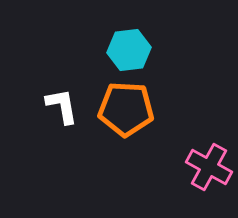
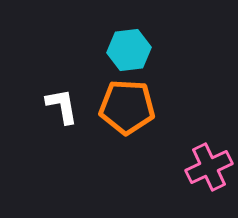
orange pentagon: moved 1 px right, 2 px up
pink cross: rotated 36 degrees clockwise
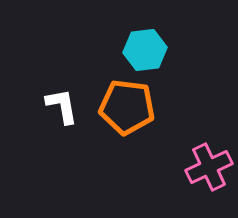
cyan hexagon: moved 16 px right
orange pentagon: rotated 4 degrees clockwise
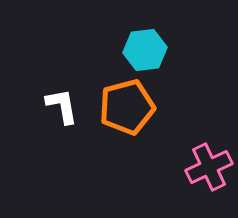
orange pentagon: rotated 22 degrees counterclockwise
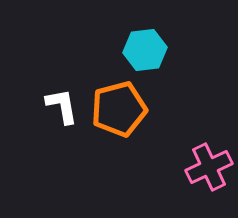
orange pentagon: moved 8 px left, 2 px down
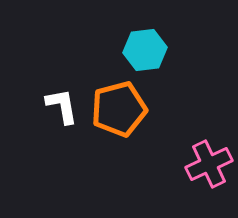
pink cross: moved 3 px up
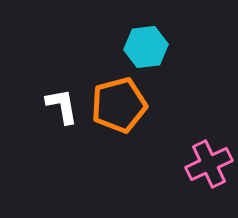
cyan hexagon: moved 1 px right, 3 px up
orange pentagon: moved 4 px up
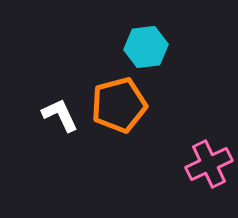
white L-shape: moved 2 px left, 9 px down; rotated 15 degrees counterclockwise
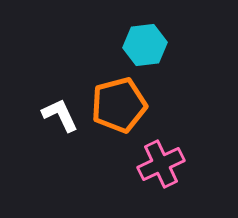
cyan hexagon: moved 1 px left, 2 px up
pink cross: moved 48 px left
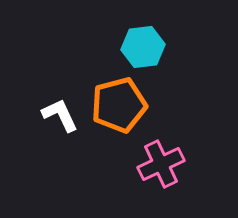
cyan hexagon: moved 2 px left, 2 px down
